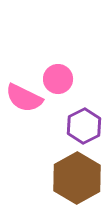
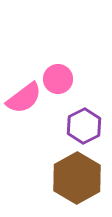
pink semicircle: rotated 63 degrees counterclockwise
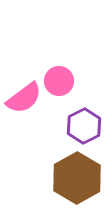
pink circle: moved 1 px right, 2 px down
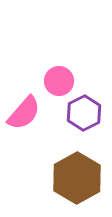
pink semicircle: moved 15 px down; rotated 12 degrees counterclockwise
purple hexagon: moved 13 px up
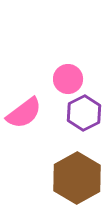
pink circle: moved 9 px right, 2 px up
pink semicircle: rotated 12 degrees clockwise
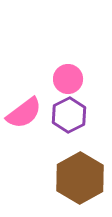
purple hexagon: moved 15 px left, 2 px down
brown hexagon: moved 3 px right
